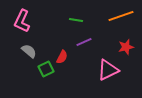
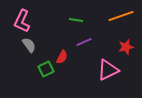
gray semicircle: moved 6 px up; rotated 14 degrees clockwise
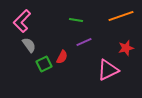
pink L-shape: rotated 20 degrees clockwise
red star: moved 1 px down
green square: moved 2 px left, 5 px up
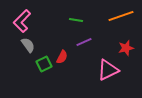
gray semicircle: moved 1 px left
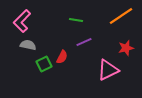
orange line: rotated 15 degrees counterclockwise
gray semicircle: rotated 42 degrees counterclockwise
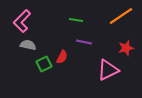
purple line: rotated 35 degrees clockwise
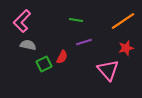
orange line: moved 2 px right, 5 px down
purple line: rotated 28 degrees counterclockwise
pink triangle: rotated 45 degrees counterclockwise
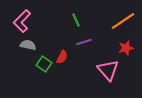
green line: rotated 56 degrees clockwise
green square: rotated 28 degrees counterclockwise
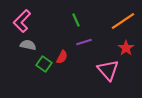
red star: rotated 21 degrees counterclockwise
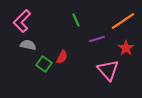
purple line: moved 13 px right, 3 px up
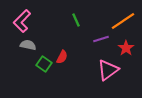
purple line: moved 4 px right
pink triangle: rotated 35 degrees clockwise
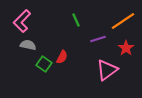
purple line: moved 3 px left
pink triangle: moved 1 px left
